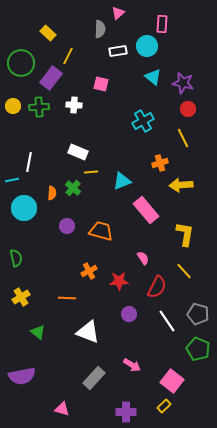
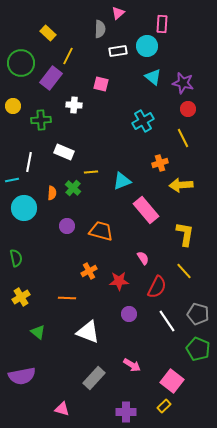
green cross at (39, 107): moved 2 px right, 13 px down
white rectangle at (78, 152): moved 14 px left
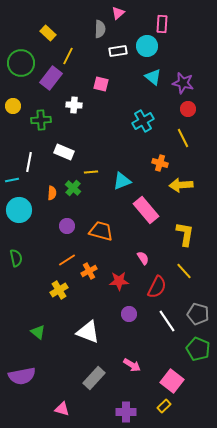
orange cross at (160, 163): rotated 35 degrees clockwise
cyan circle at (24, 208): moved 5 px left, 2 px down
yellow cross at (21, 297): moved 38 px right, 7 px up
orange line at (67, 298): moved 38 px up; rotated 36 degrees counterclockwise
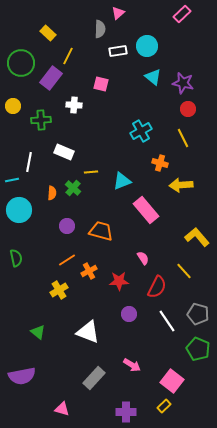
pink rectangle at (162, 24): moved 20 px right, 10 px up; rotated 42 degrees clockwise
cyan cross at (143, 121): moved 2 px left, 10 px down
yellow L-shape at (185, 234): moved 12 px right, 3 px down; rotated 50 degrees counterclockwise
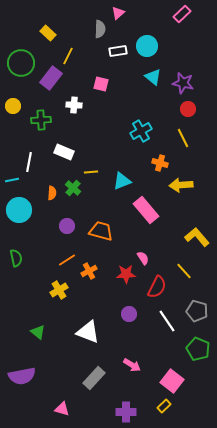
red star at (119, 281): moved 7 px right, 7 px up
gray pentagon at (198, 314): moved 1 px left, 3 px up
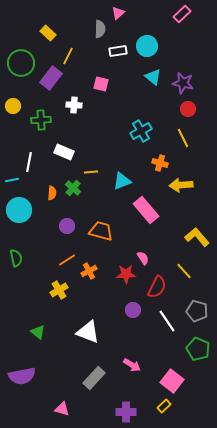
purple circle at (129, 314): moved 4 px right, 4 px up
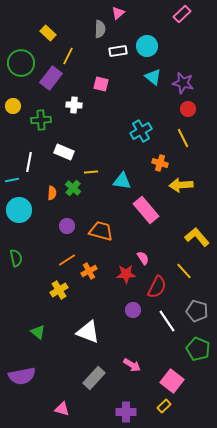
cyan triangle at (122, 181): rotated 30 degrees clockwise
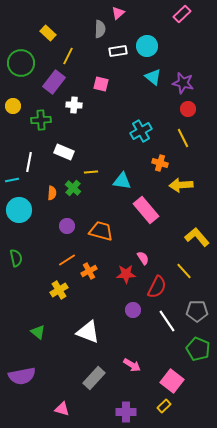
purple rectangle at (51, 78): moved 3 px right, 4 px down
gray pentagon at (197, 311): rotated 15 degrees counterclockwise
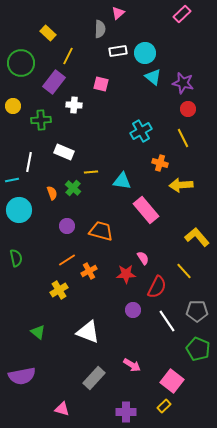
cyan circle at (147, 46): moved 2 px left, 7 px down
orange semicircle at (52, 193): rotated 24 degrees counterclockwise
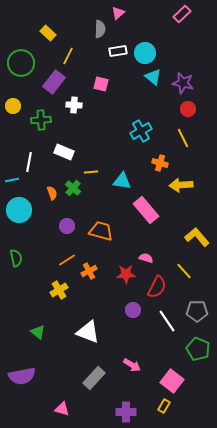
pink semicircle at (143, 258): moved 3 px right; rotated 40 degrees counterclockwise
yellow rectangle at (164, 406): rotated 16 degrees counterclockwise
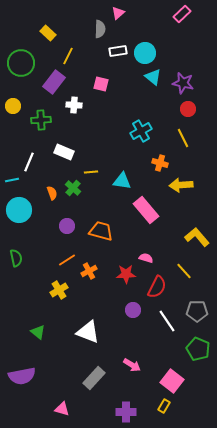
white line at (29, 162): rotated 12 degrees clockwise
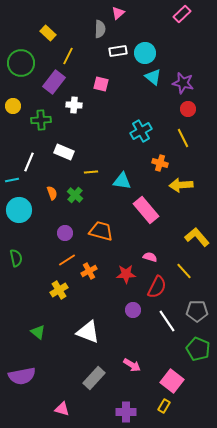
green cross at (73, 188): moved 2 px right, 7 px down
purple circle at (67, 226): moved 2 px left, 7 px down
pink semicircle at (146, 258): moved 4 px right, 1 px up
